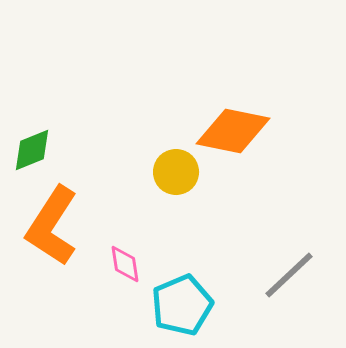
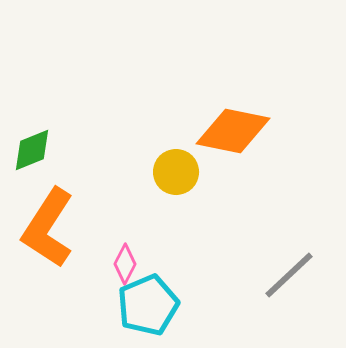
orange L-shape: moved 4 px left, 2 px down
pink diamond: rotated 36 degrees clockwise
cyan pentagon: moved 34 px left
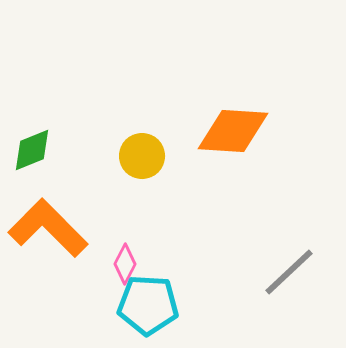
orange diamond: rotated 8 degrees counterclockwise
yellow circle: moved 34 px left, 16 px up
orange L-shape: rotated 102 degrees clockwise
gray line: moved 3 px up
cyan pentagon: rotated 26 degrees clockwise
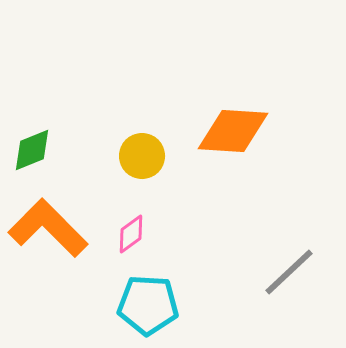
pink diamond: moved 6 px right, 30 px up; rotated 27 degrees clockwise
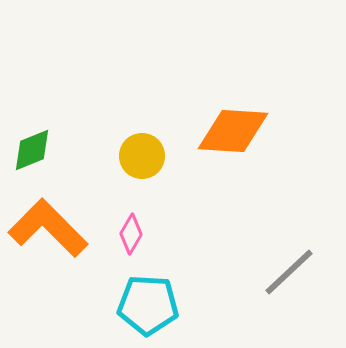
pink diamond: rotated 24 degrees counterclockwise
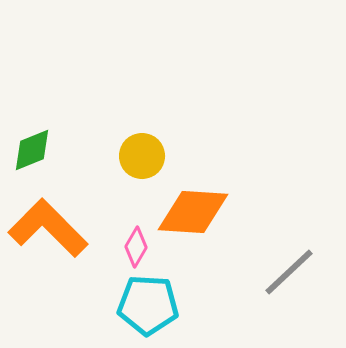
orange diamond: moved 40 px left, 81 px down
pink diamond: moved 5 px right, 13 px down
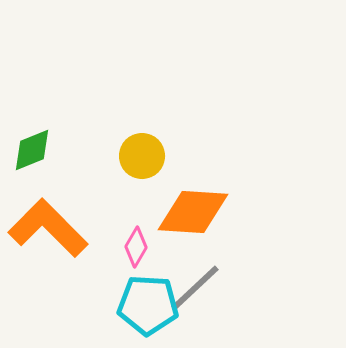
gray line: moved 94 px left, 16 px down
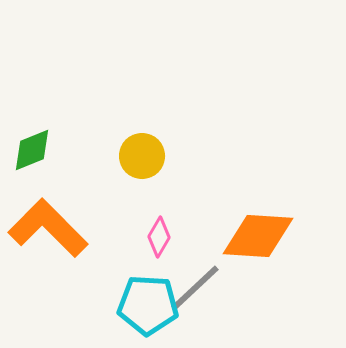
orange diamond: moved 65 px right, 24 px down
pink diamond: moved 23 px right, 10 px up
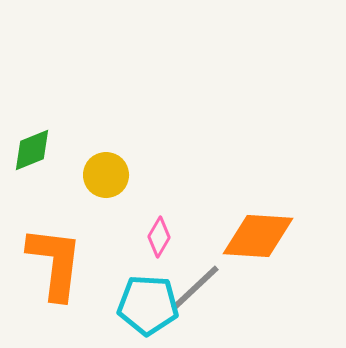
yellow circle: moved 36 px left, 19 px down
orange L-shape: moved 7 px right, 35 px down; rotated 52 degrees clockwise
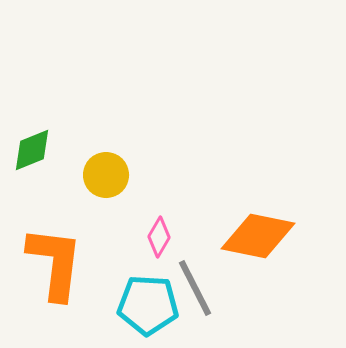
orange diamond: rotated 8 degrees clockwise
gray line: rotated 74 degrees counterclockwise
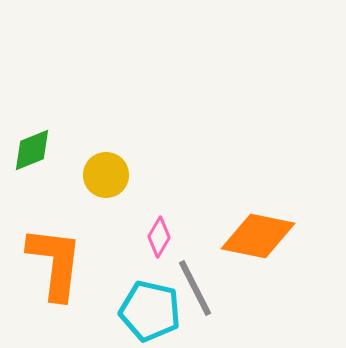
cyan pentagon: moved 2 px right, 6 px down; rotated 10 degrees clockwise
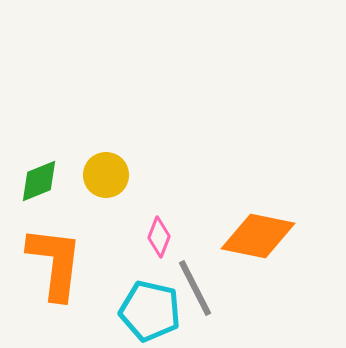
green diamond: moved 7 px right, 31 px down
pink diamond: rotated 9 degrees counterclockwise
